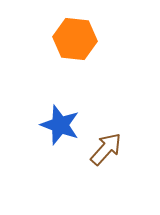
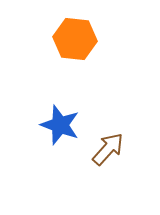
brown arrow: moved 2 px right
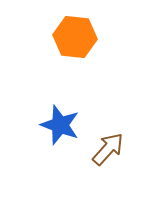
orange hexagon: moved 2 px up
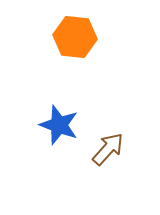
blue star: moved 1 px left
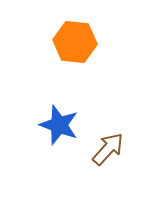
orange hexagon: moved 5 px down
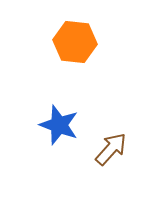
brown arrow: moved 3 px right
